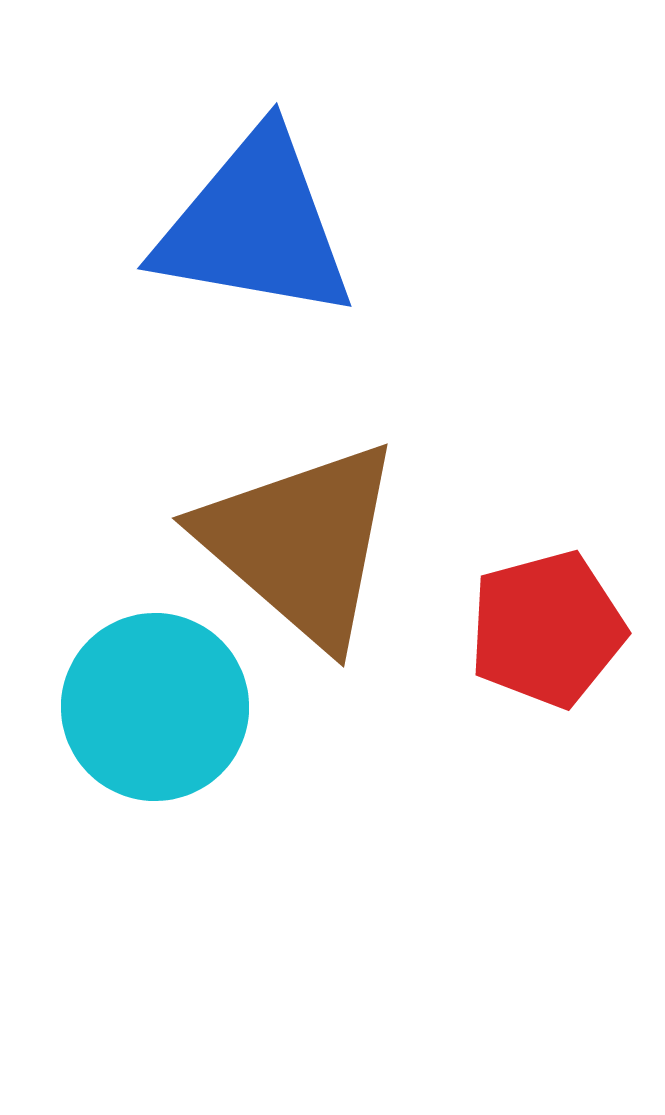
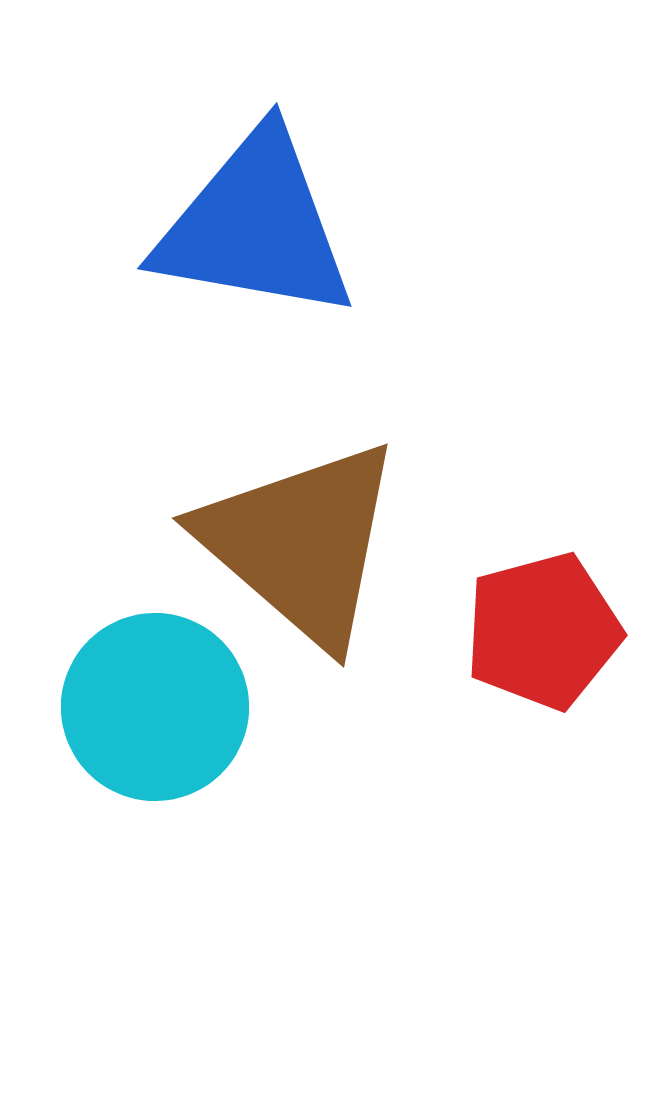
red pentagon: moved 4 px left, 2 px down
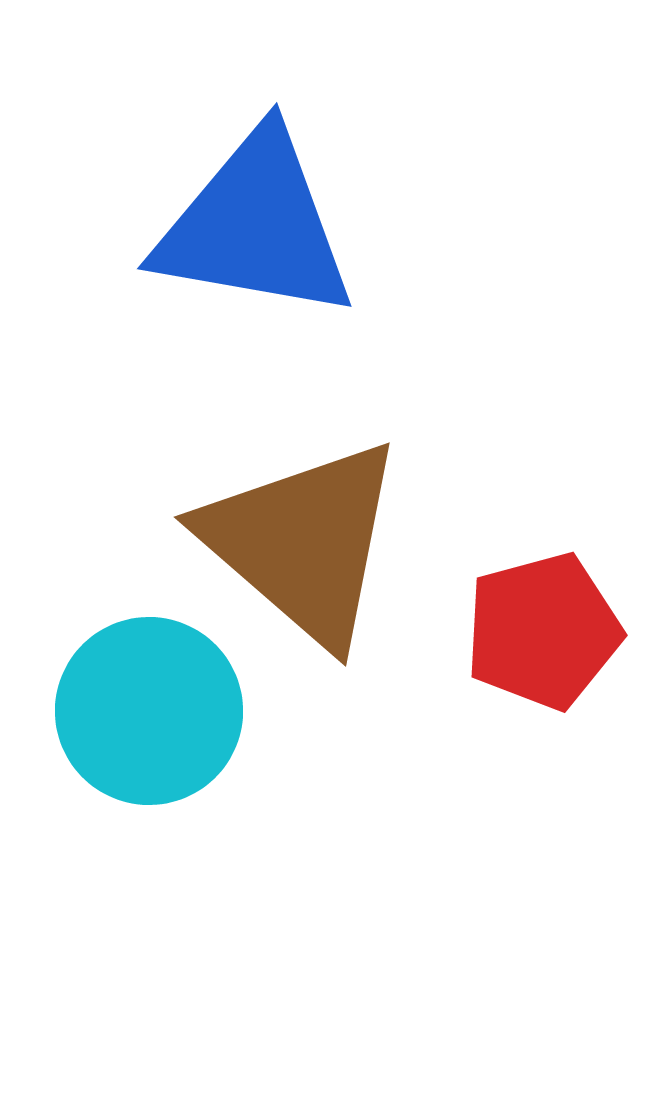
brown triangle: moved 2 px right, 1 px up
cyan circle: moved 6 px left, 4 px down
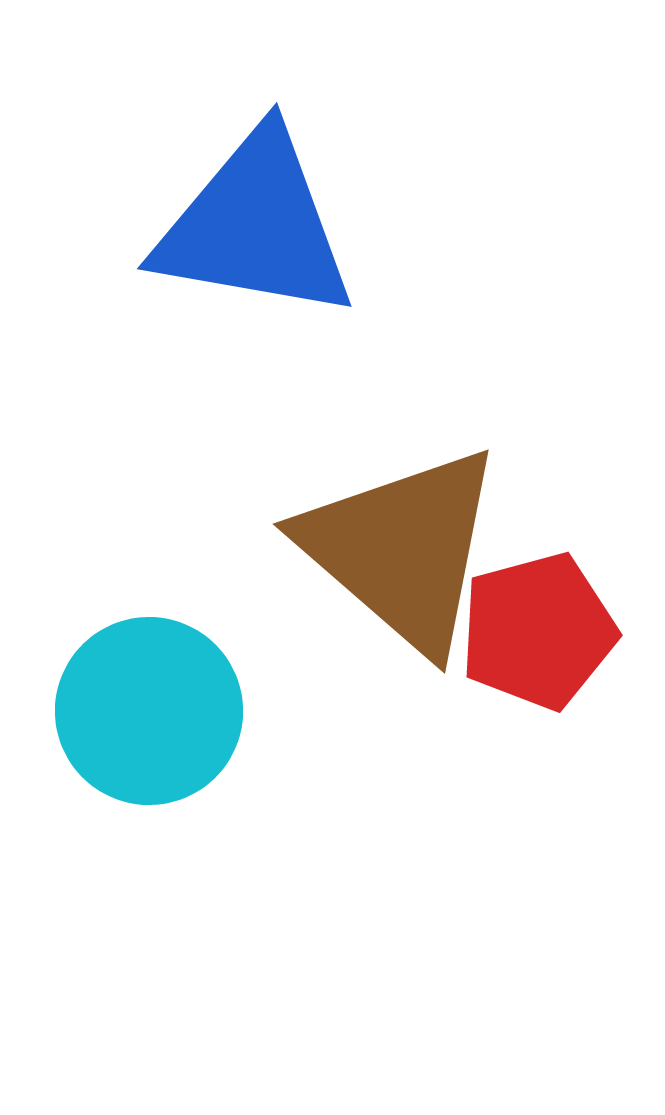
brown triangle: moved 99 px right, 7 px down
red pentagon: moved 5 px left
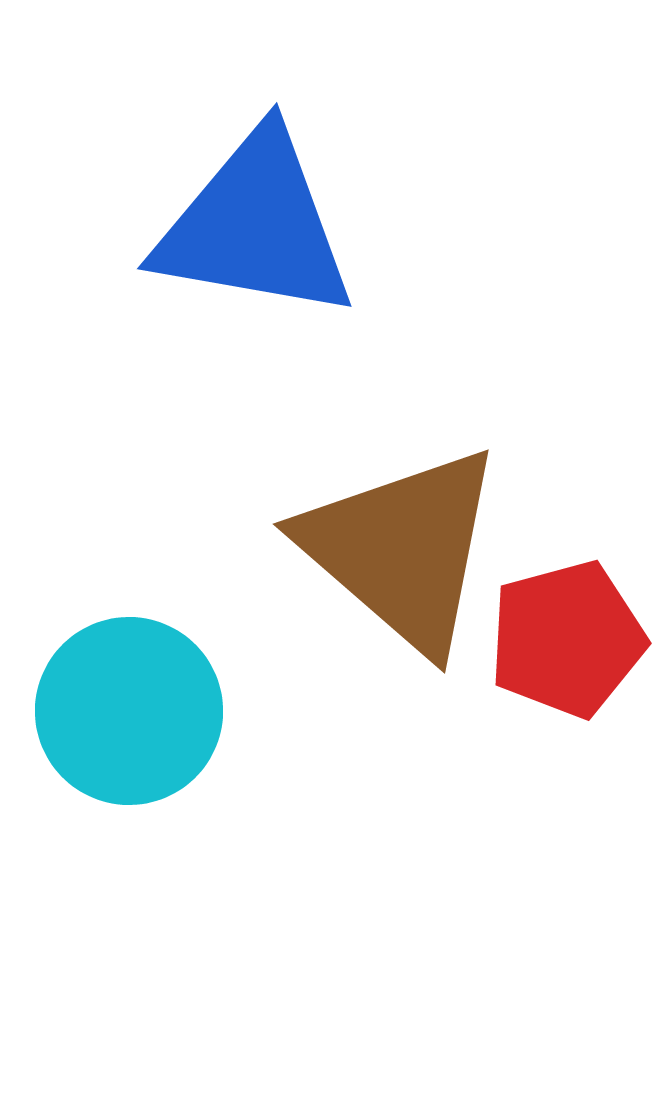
red pentagon: moved 29 px right, 8 px down
cyan circle: moved 20 px left
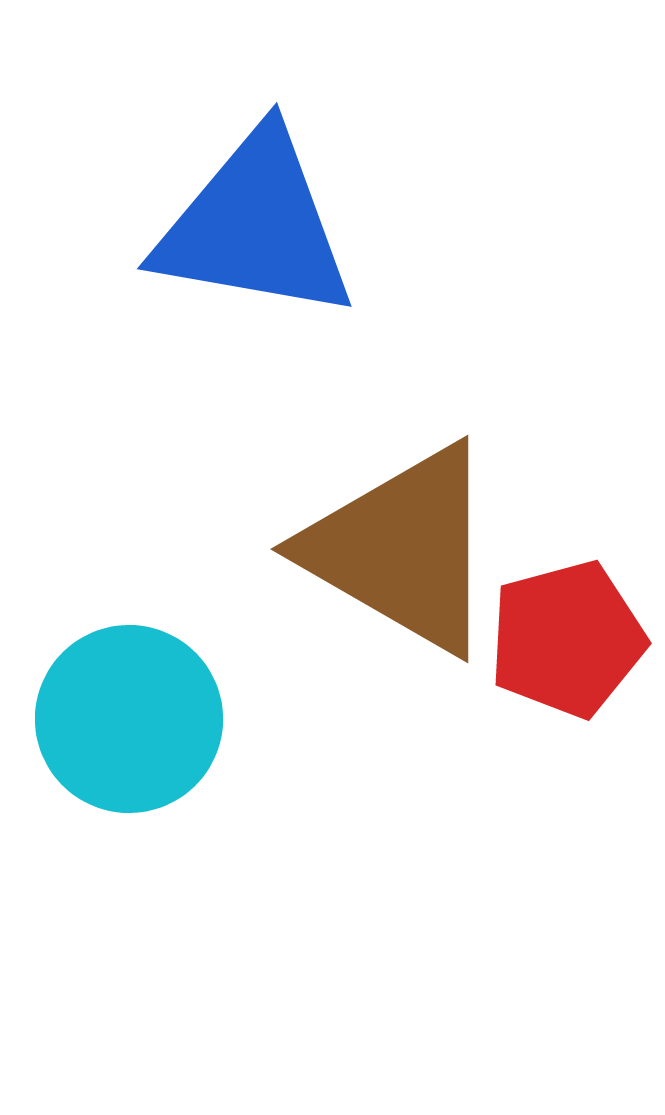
brown triangle: rotated 11 degrees counterclockwise
cyan circle: moved 8 px down
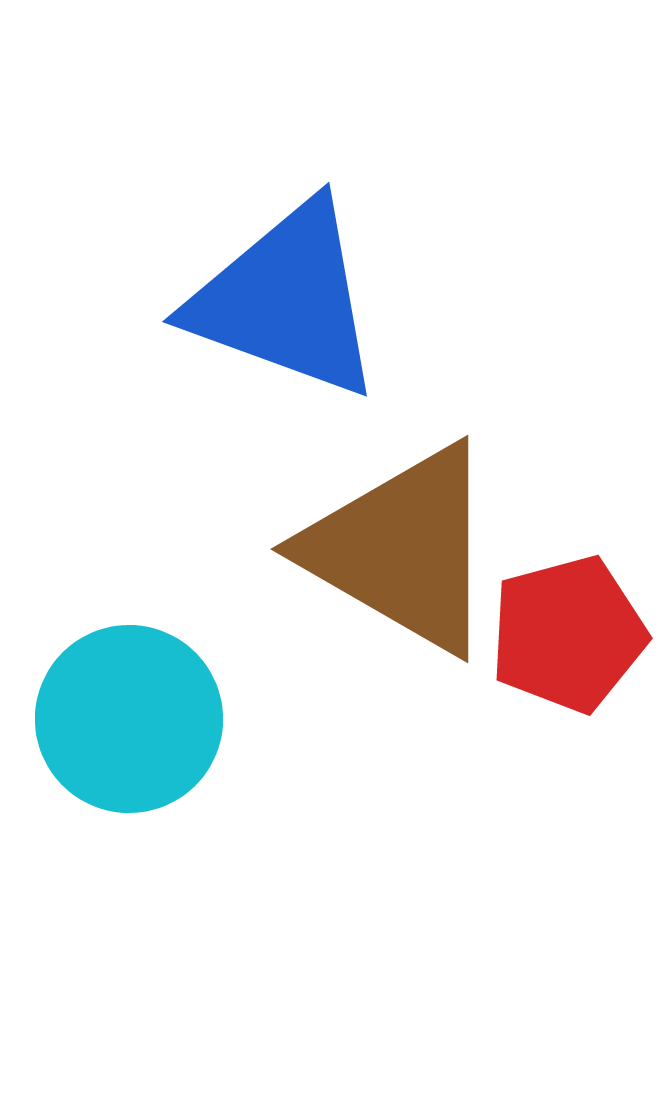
blue triangle: moved 31 px right, 74 px down; rotated 10 degrees clockwise
red pentagon: moved 1 px right, 5 px up
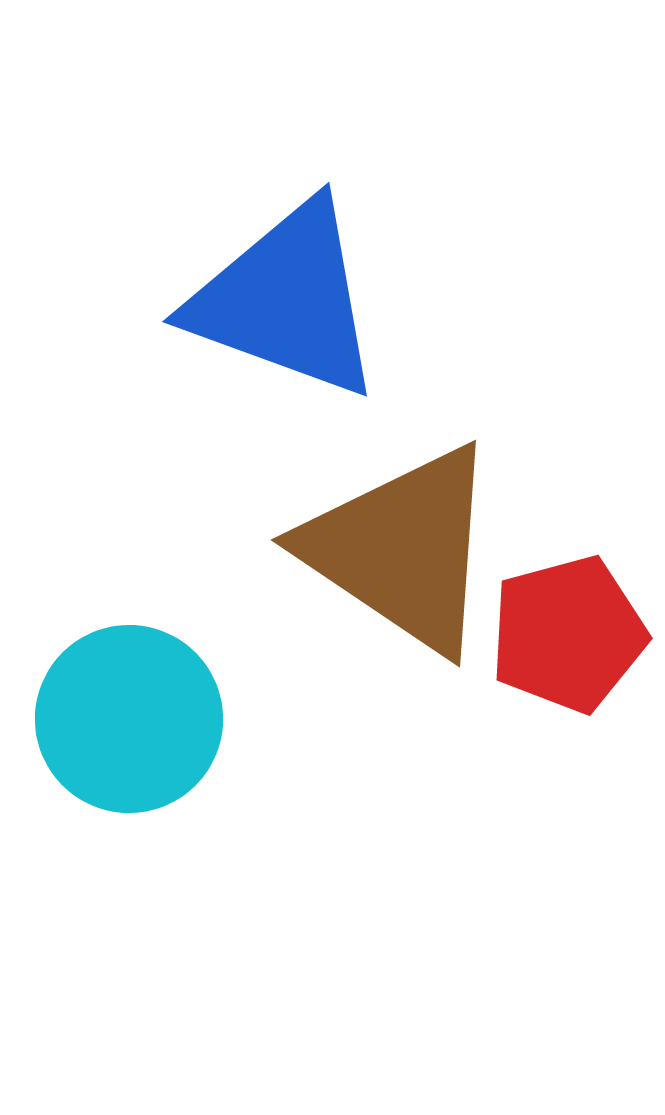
brown triangle: rotated 4 degrees clockwise
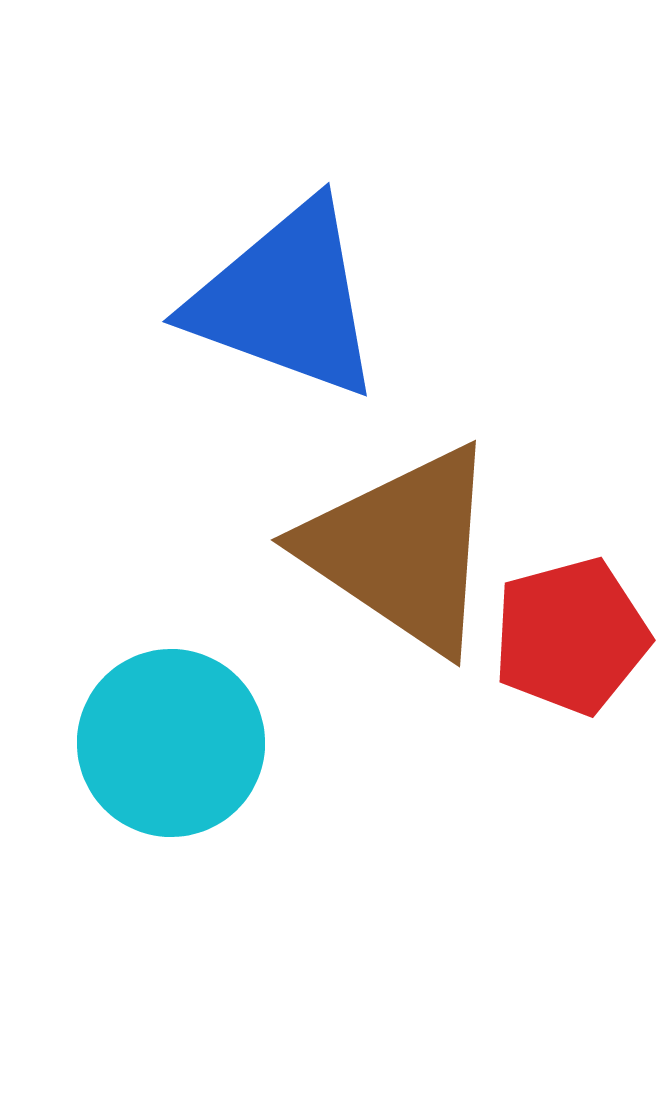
red pentagon: moved 3 px right, 2 px down
cyan circle: moved 42 px right, 24 px down
